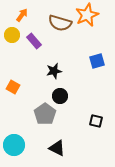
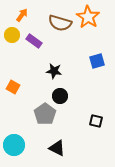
orange star: moved 1 px right, 2 px down; rotated 15 degrees counterclockwise
purple rectangle: rotated 14 degrees counterclockwise
black star: rotated 21 degrees clockwise
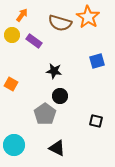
orange square: moved 2 px left, 3 px up
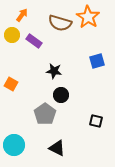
black circle: moved 1 px right, 1 px up
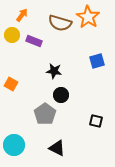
purple rectangle: rotated 14 degrees counterclockwise
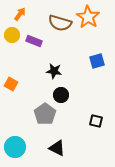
orange arrow: moved 2 px left, 1 px up
cyan circle: moved 1 px right, 2 px down
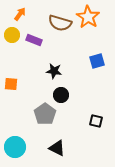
purple rectangle: moved 1 px up
orange square: rotated 24 degrees counterclockwise
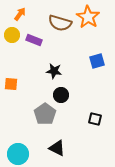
black square: moved 1 px left, 2 px up
cyan circle: moved 3 px right, 7 px down
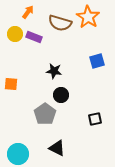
orange arrow: moved 8 px right, 2 px up
yellow circle: moved 3 px right, 1 px up
purple rectangle: moved 3 px up
black square: rotated 24 degrees counterclockwise
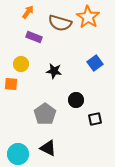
yellow circle: moved 6 px right, 30 px down
blue square: moved 2 px left, 2 px down; rotated 21 degrees counterclockwise
black circle: moved 15 px right, 5 px down
black triangle: moved 9 px left
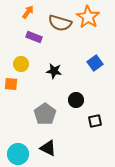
black square: moved 2 px down
